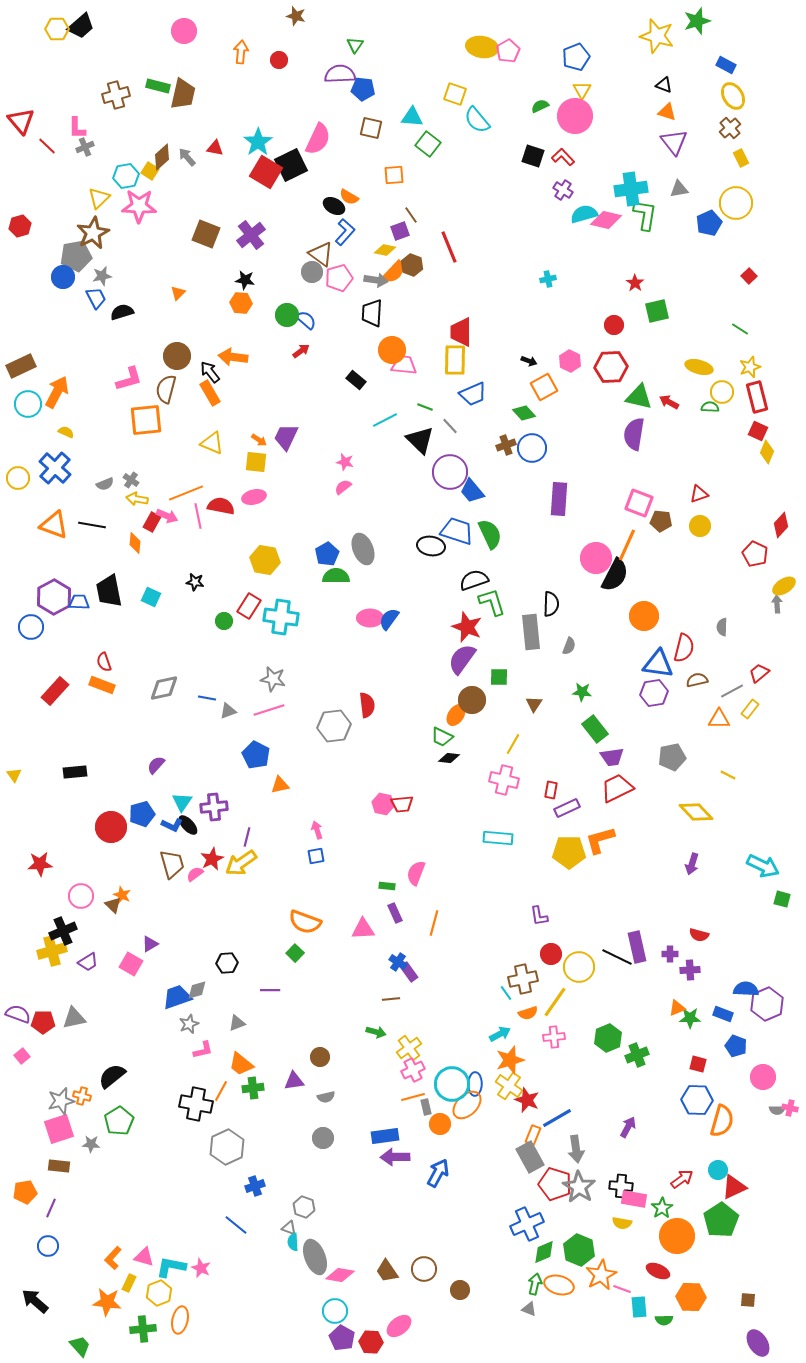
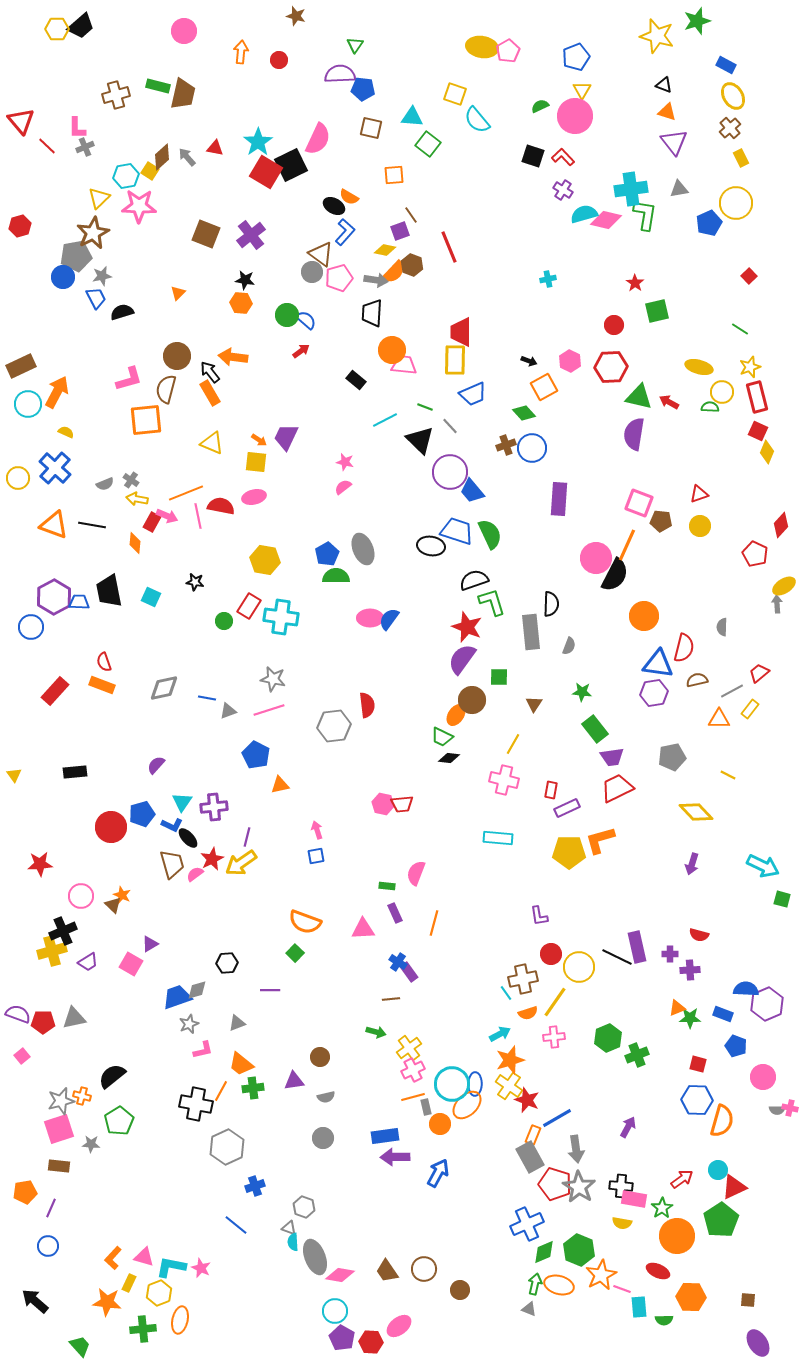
black ellipse at (188, 825): moved 13 px down
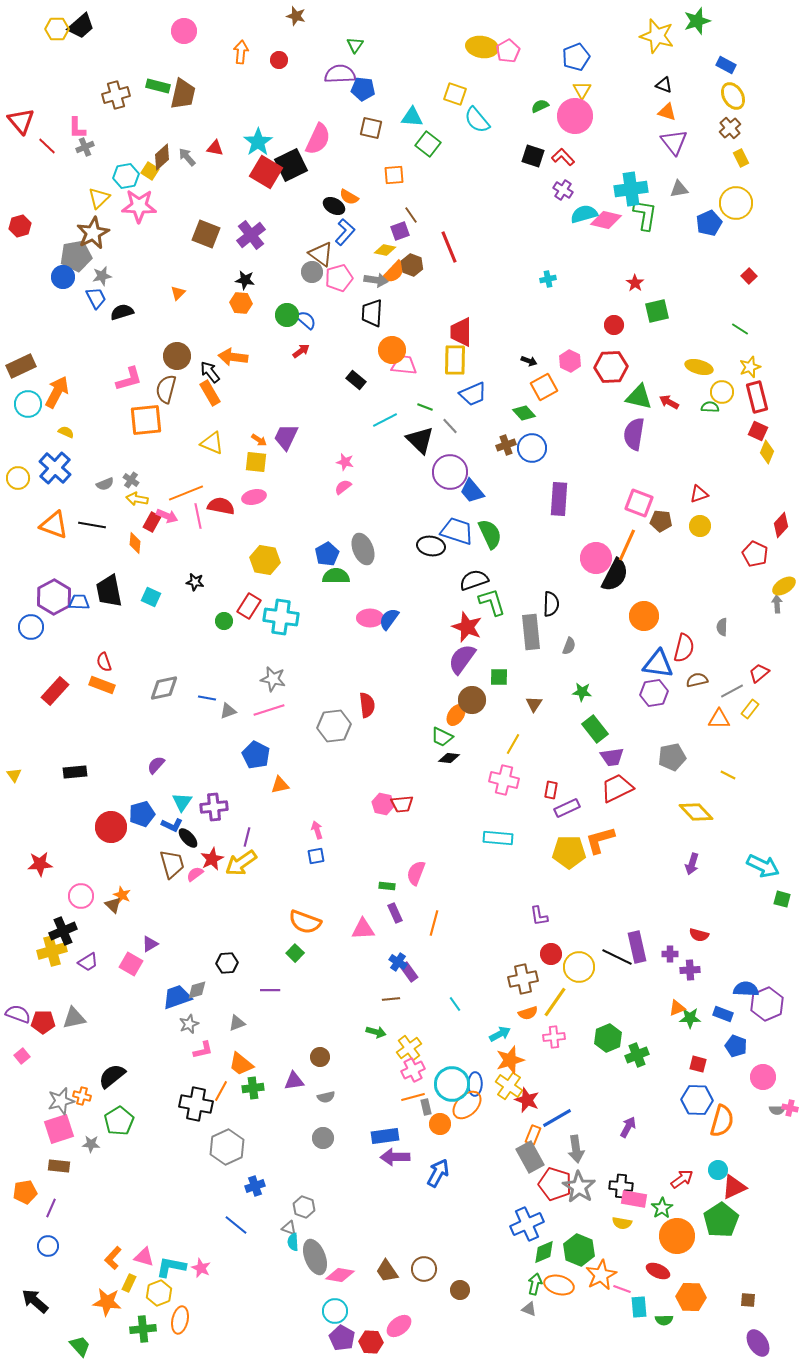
cyan line at (506, 993): moved 51 px left, 11 px down
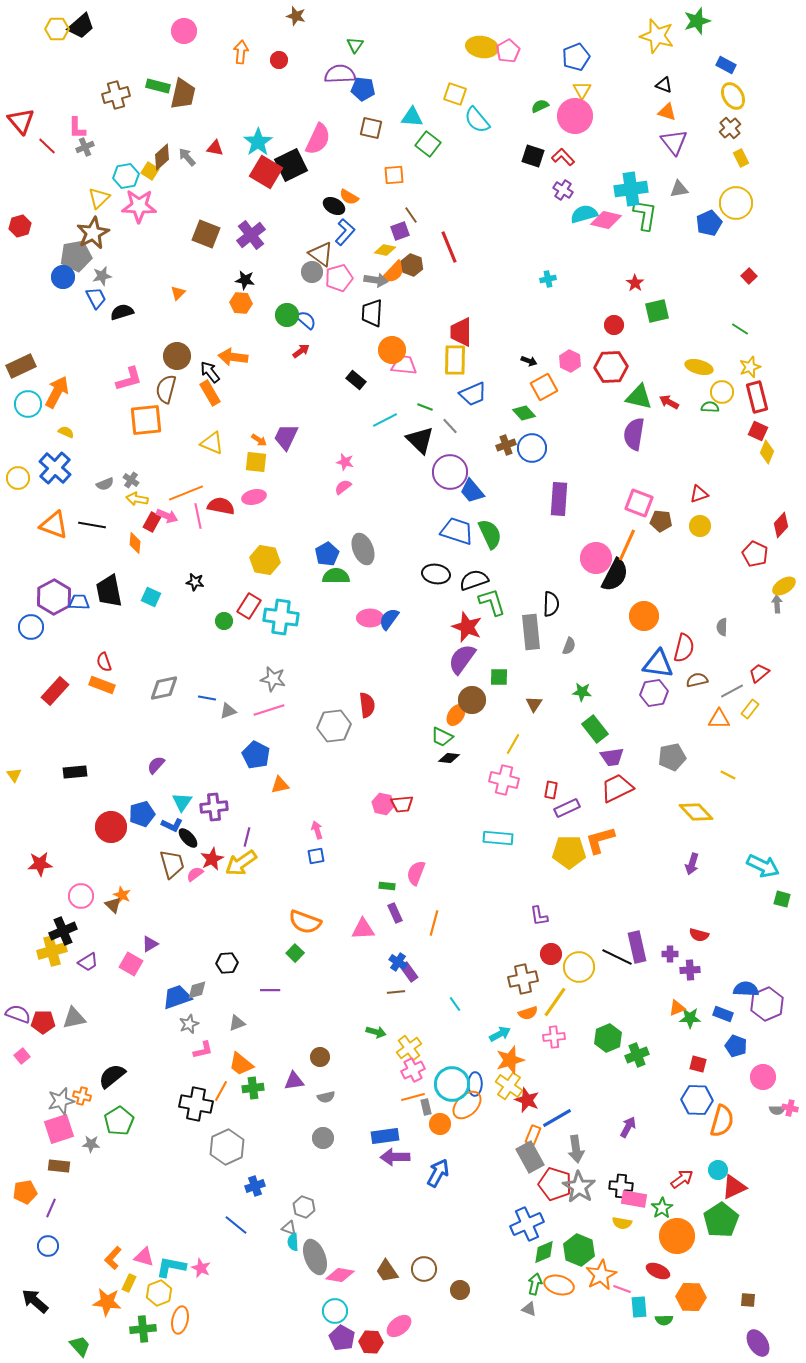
black ellipse at (431, 546): moved 5 px right, 28 px down
brown line at (391, 999): moved 5 px right, 7 px up
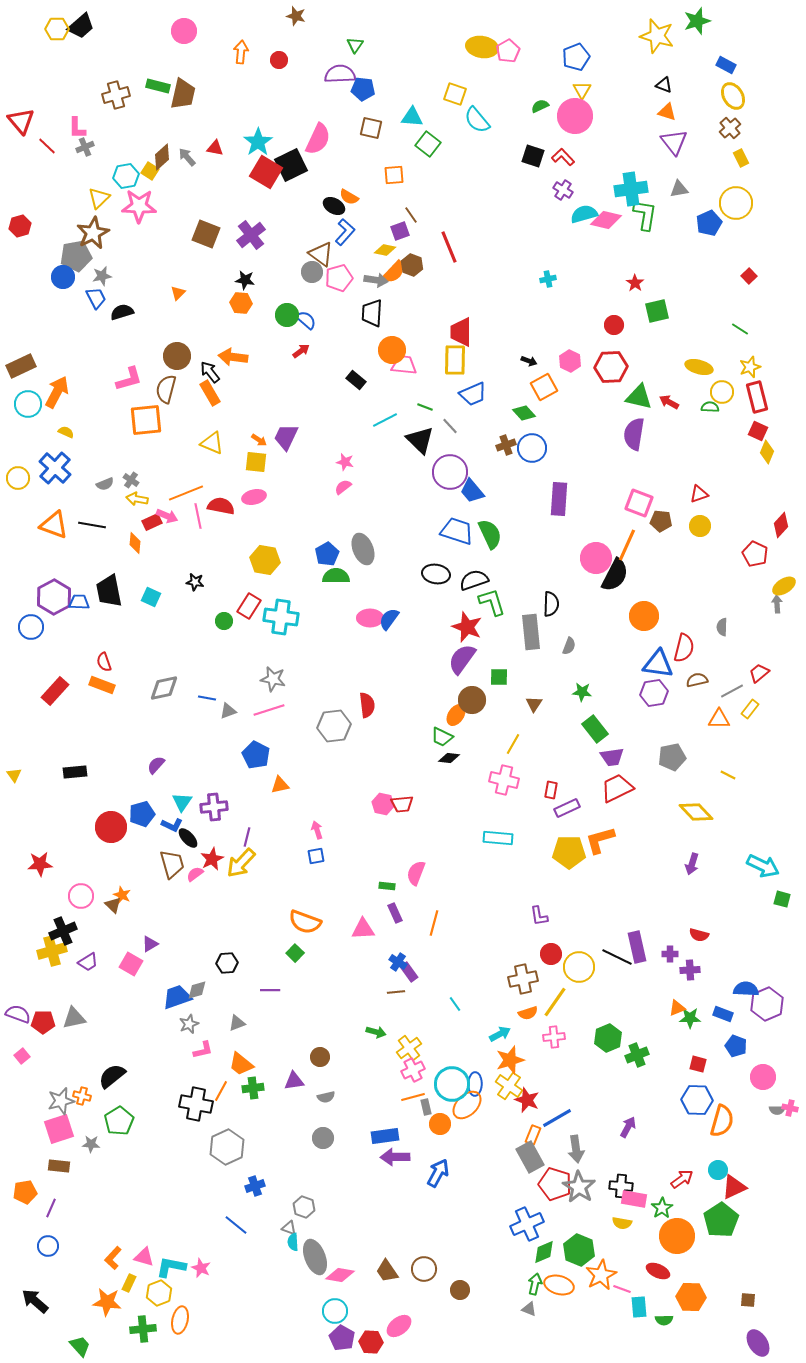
red rectangle at (152, 522): rotated 36 degrees clockwise
yellow arrow at (241, 863): rotated 12 degrees counterclockwise
